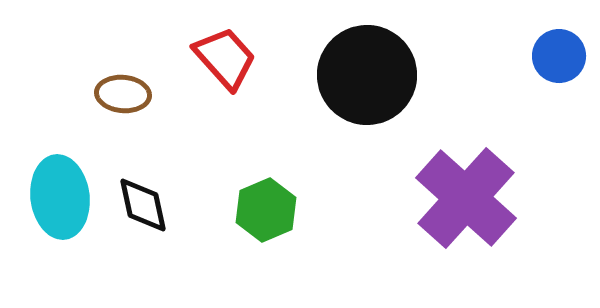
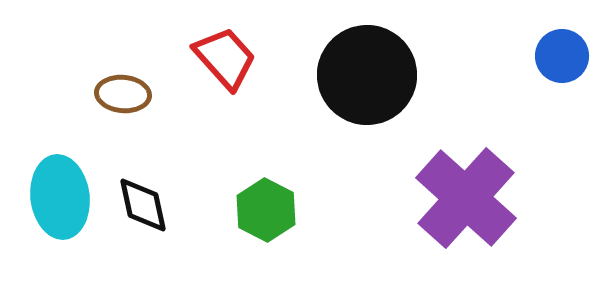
blue circle: moved 3 px right
green hexagon: rotated 10 degrees counterclockwise
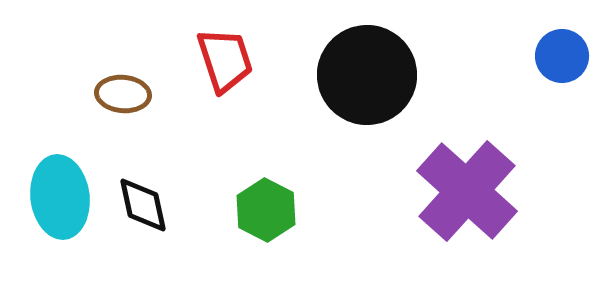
red trapezoid: moved 2 px down; rotated 24 degrees clockwise
purple cross: moved 1 px right, 7 px up
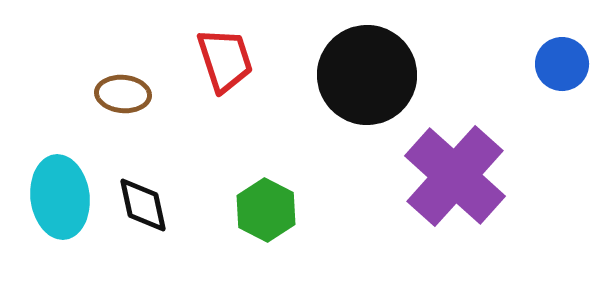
blue circle: moved 8 px down
purple cross: moved 12 px left, 15 px up
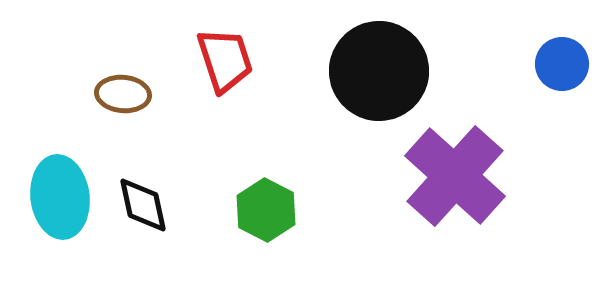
black circle: moved 12 px right, 4 px up
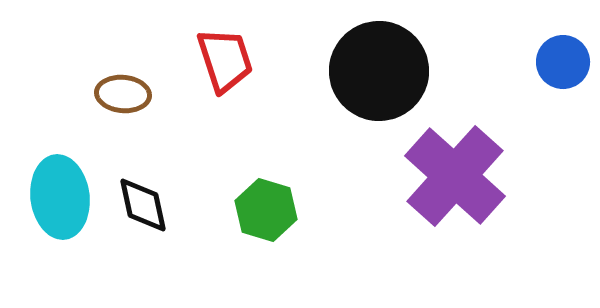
blue circle: moved 1 px right, 2 px up
green hexagon: rotated 10 degrees counterclockwise
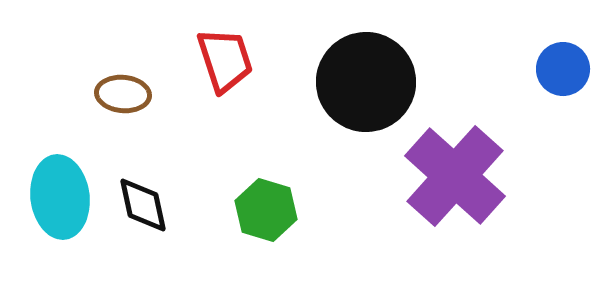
blue circle: moved 7 px down
black circle: moved 13 px left, 11 px down
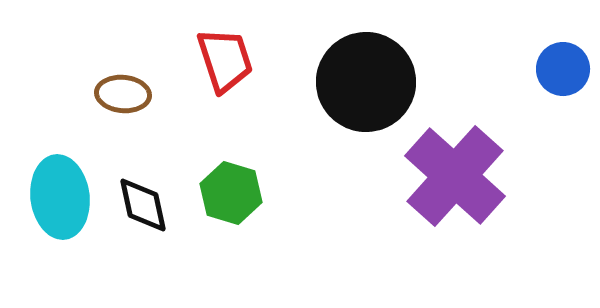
green hexagon: moved 35 px left, 17 px up
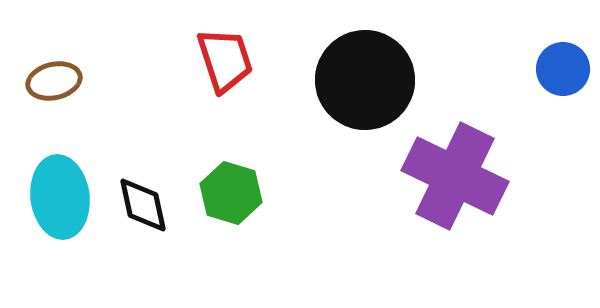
black circle: moved 1 px left, 2 px up
brown ellipse: moved 69 px left, 13 px up; rotated 18 degrees counterclockwise
purple cross: rotated 16 degrees counterclockwise
